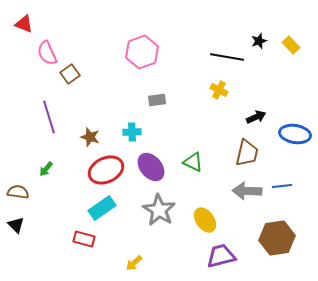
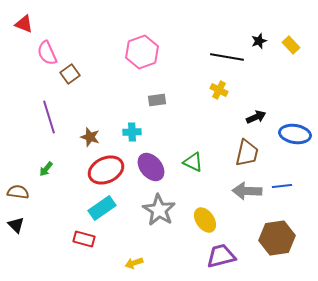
yellow arrow: rotated 24 degrees clockwise
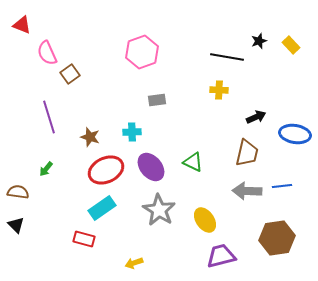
red triangle: moved 2 px left, 1 px down
yellow cross: rotated 24 degrees counterclockwise
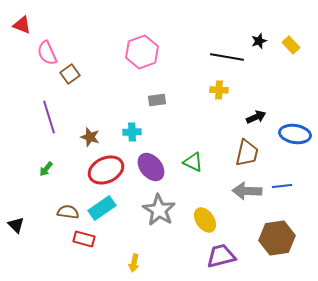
brown semicircle: moved 50 px right, 20 px down
yellow arrow: rotated 60 degrees counterclockwise
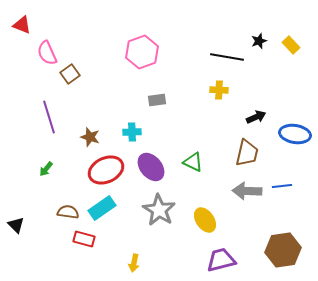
brown hexagon: moved 6 px right, 12 px down
purple trapezoid: moved 4 px down
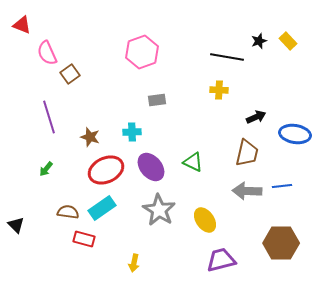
yellow rectangle: moved 3 px left, 4 px up
brown hexagon: moved 2 px left, 7 px up; rotated 8 degrees clockwise
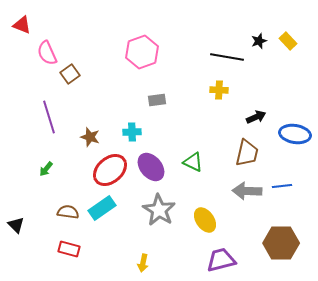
red ellipse: moved 4 px right; rotated 16 degrees counterclockwise
red rectangle: moved 15 px left, 10 px down
yellow arrow: moved 9 px right
